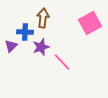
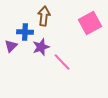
brown arrow: moved 1 px right, 2 px up
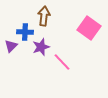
pink square: moved 1 px left, 5 px down; rotated 25 degrees counterclockwise
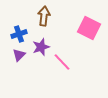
pink square: rotated 10 degrees counterclockwise
blue cross: moved 6 px left, 2 px down; rotated 21 degrees counterclockwise
purple triangle: moved 8 px right, 9 px down
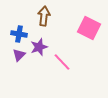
blue cross: rotated 28 degrees clockwise
purple star: moved 2 px left
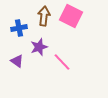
pink square: moved 18 px left, 12 px up
blue cross: moved 6 px up; rotated 21 degrees counterclockwise
purple triangle: moved 2 px left, 6 px down; rotated 40 degrees counterclockwise
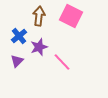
brown arrow: moved 5 px left
blue cross: moved 8 px down; rotated 28 degrees counterclockwise
purple triangle: rotated 40 degrees clockwise
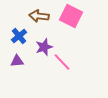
brown arrow: rotated 90 degrees counterclockwise
purple star: moved 5 px right
purple triangle: rotated 40 degrees clockwise
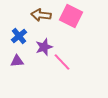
brown arrow: moved 2 px right, 1 px up
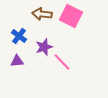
brown arrow: moved 1 px right, 1 px up
blue cross: rotated 14 degrees counterclockwise
